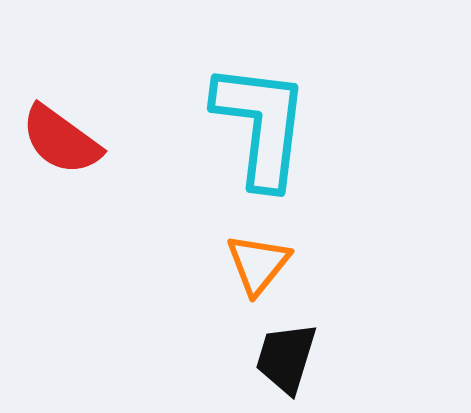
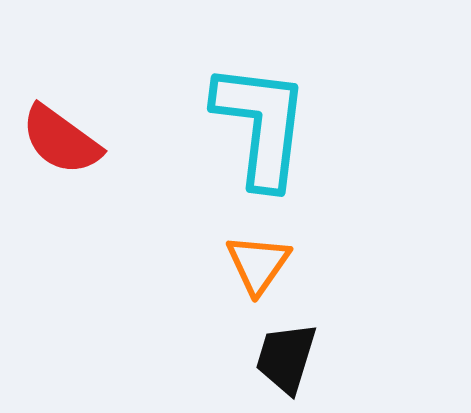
orange triangle: rotated 4 degrees counterclockwise
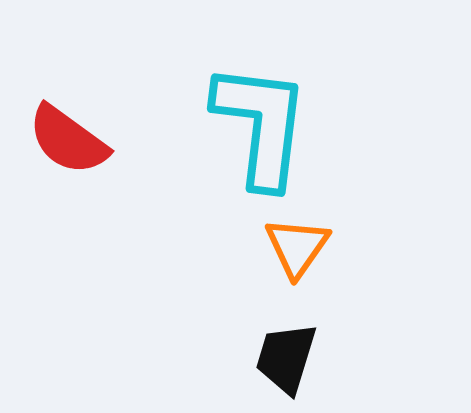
red semicircle: moved 7 px right
orange triangle: moved 39 px right, 17 px up
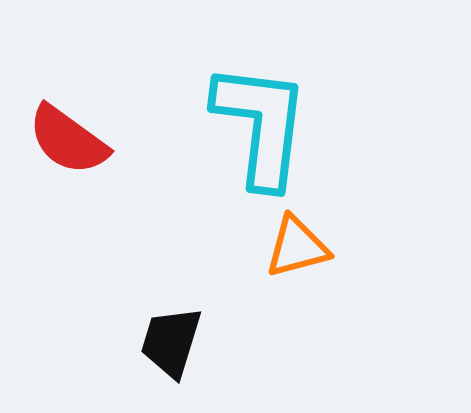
orange triangle: rotated 40 degrees clockwise
black trapezoid: moved 115 px left, 16 px up
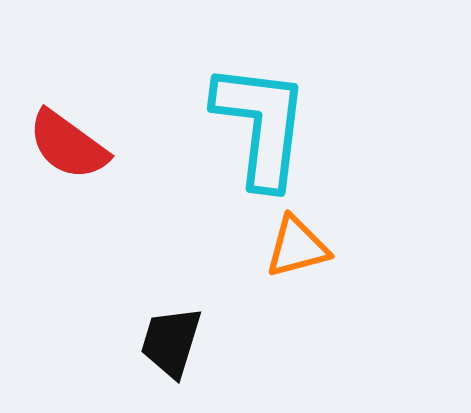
red semicircle: moved 5 px down
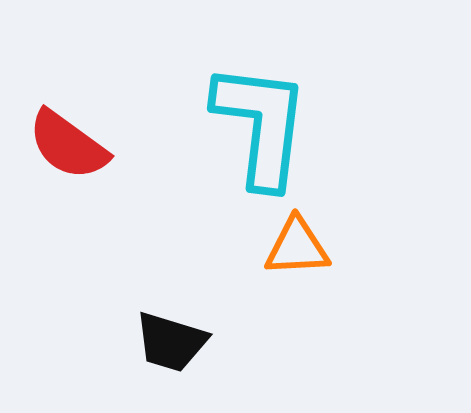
orange triangle: rotated 12 degrees clockwise
black trapezoid: rotated 90 degrees counterclockwise
